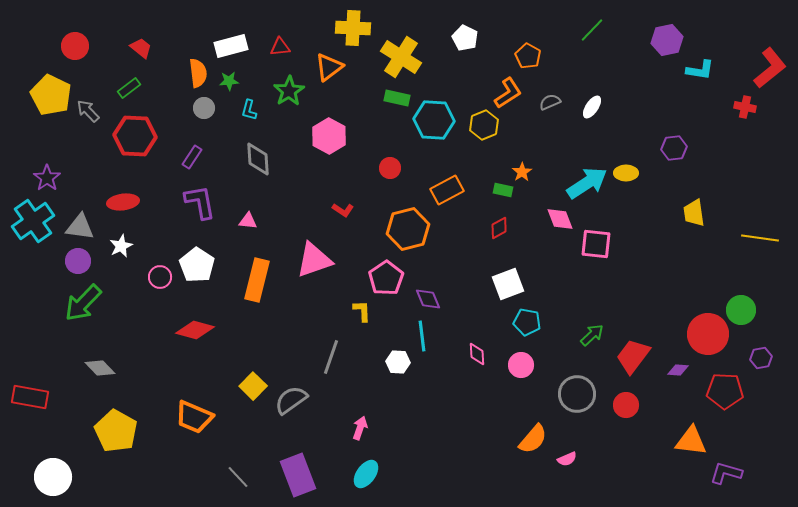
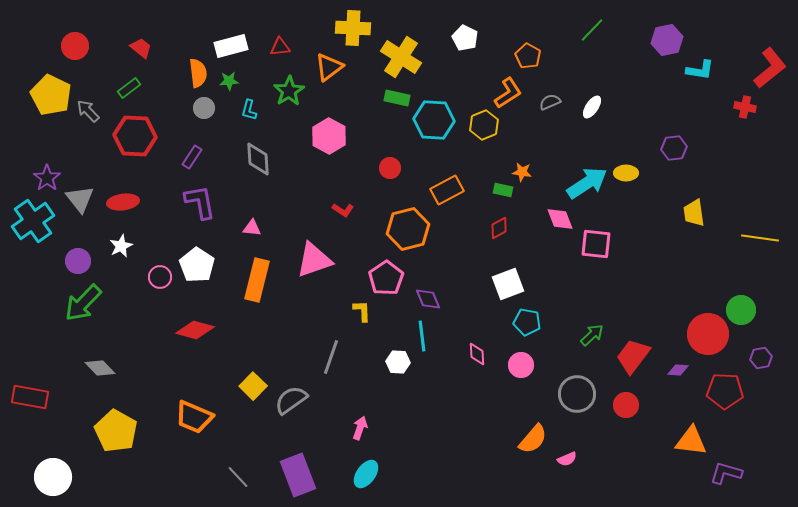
orange star at (522, 172): rotated 30 degrees counterclockwise
pink triangle at (248, 221): moved 4 px right, 7 px down
gray triangle at (80, 227): moved 28 px up; rotated 44 degrees clockwise
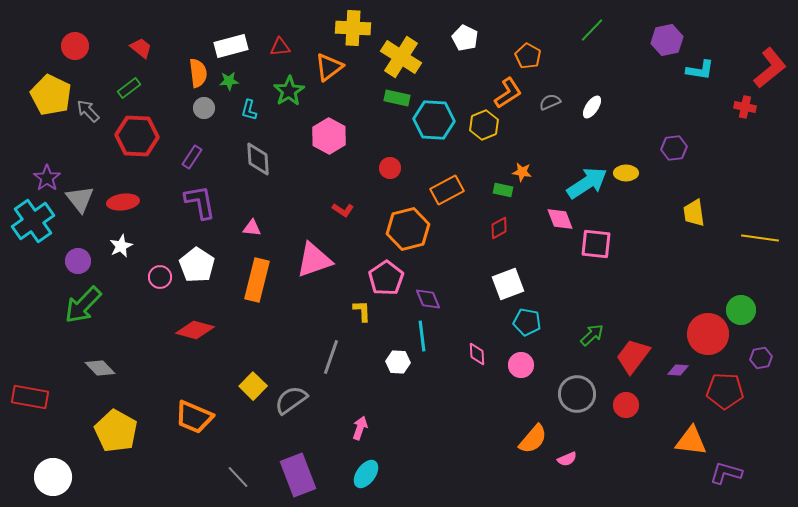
red hexagon at (135, 136): moved 2 px right
green arrow at (83, 303): moved 2 px down
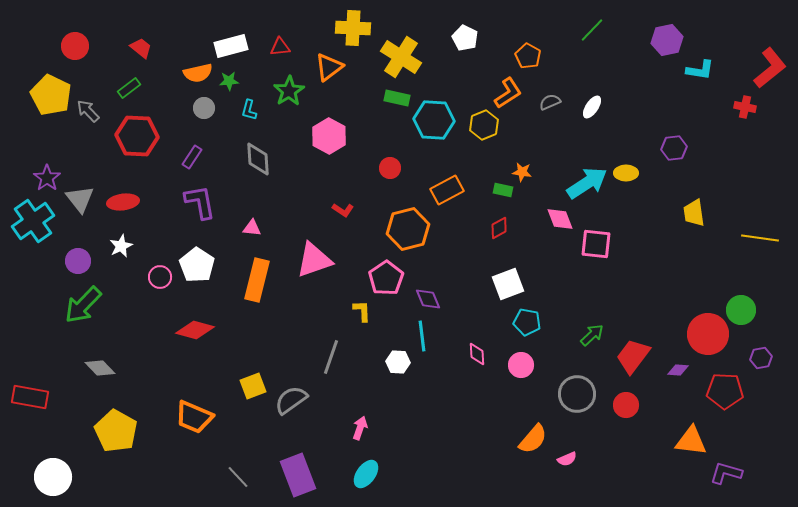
orange semicircle at (198, 73): rotated 84 degrees clockwise
yellow square at (253, 386): rotated 24 degrees clockwise
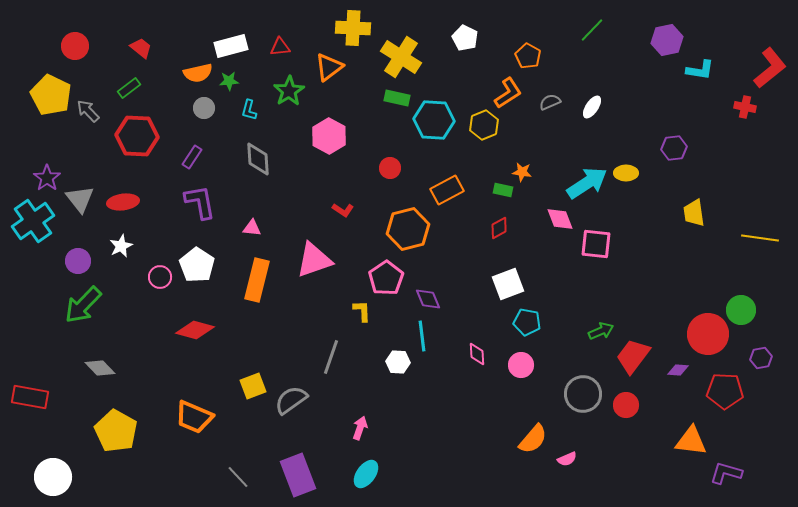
green arrow at (592, 335): moved 9 px right, 4 px up; rotated 20 degrees clockwise
gray circle at (577, 394): moved 6 px right
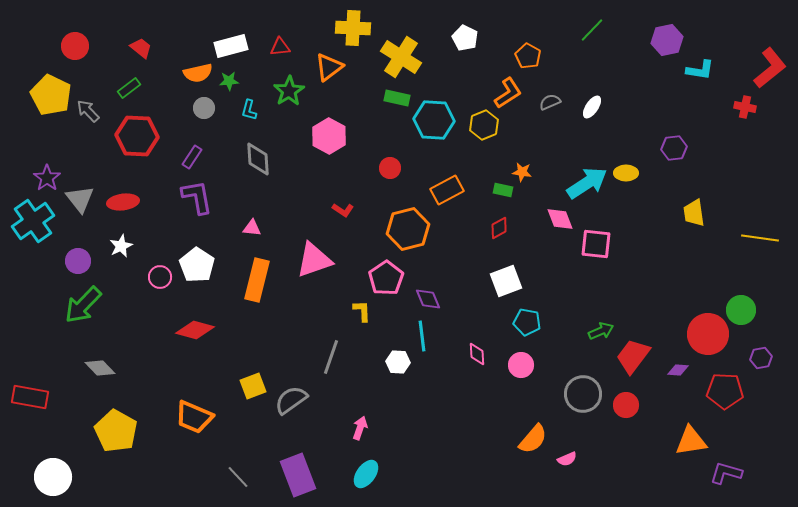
purple L-shape at (200, 202): moved 3 px left, 5 px up
white square at (508, 284): moved 2 px left, 3 px up
orange triangle at (691, 441): rotated 16 degrees counterclockwise
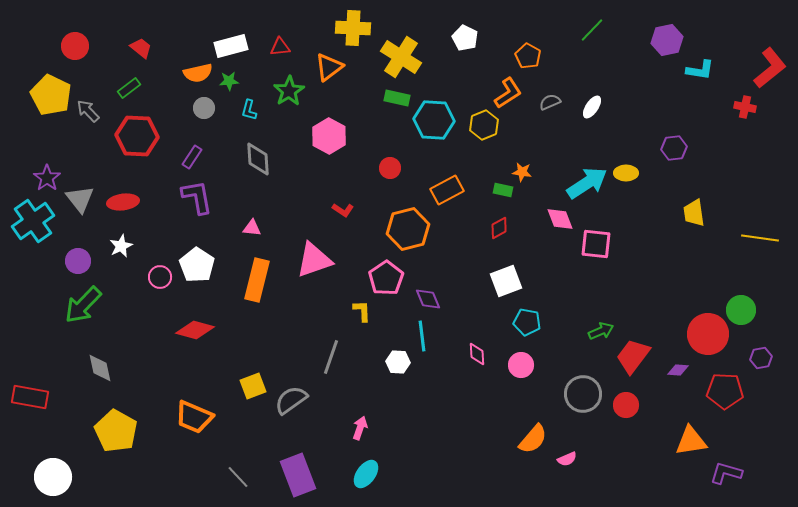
gray diamond at (100, 368): rotated 32 degrees clockwise
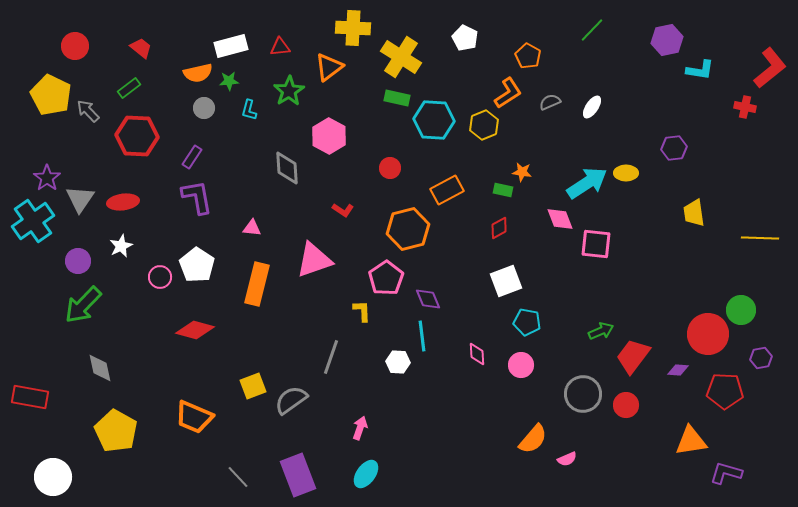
gray diamond at (258, 159): moved 29 px right, 9 px down
gray triangle at (80, 199): rotated 12 degrees clockwise
yellow line at (760, 238): rotated 6 degrees counterclockwise
orange rectangle at (257, 280): moved 4 px down
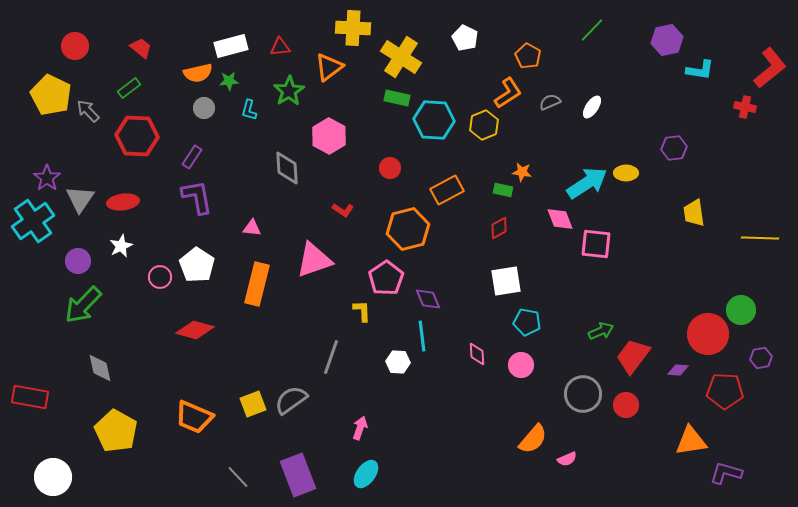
white square at (506, 281): rotated 12 degrees clockwise
yellow square at (253, 386): moved 18 px down
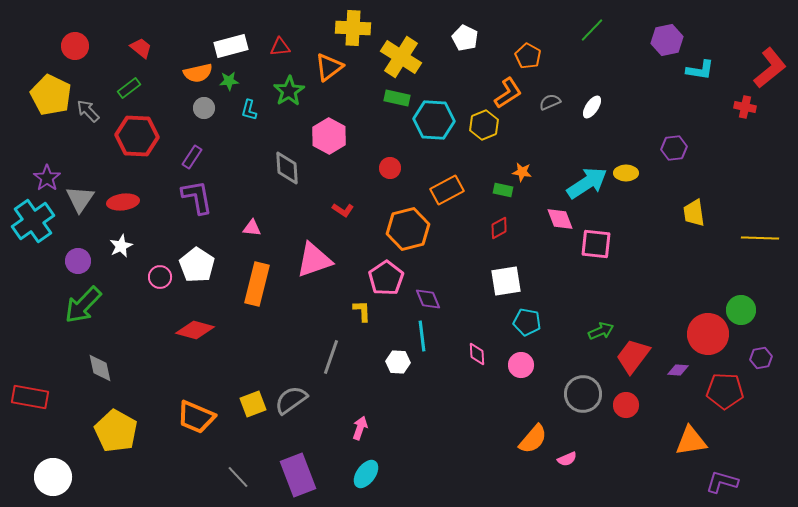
orange trapezoid at (194, 417): moved 2 px right
purple L-shape at (726, 473): moved 4 px left, 9 px down
